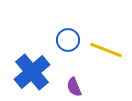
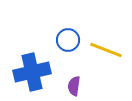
blue cross: rotated 27 degrees clockwise
purple semicircle: moved 1 px up; rotated 30 degrees clockwise
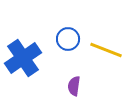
blue circle: moved 1 px up
blue cross: moved 9 px left, 14 px up; rotated 21 degrees counterclockwise
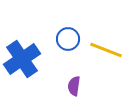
blue cross: moved 1 px left, 1 px down
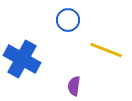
blue circle: moved 19 px up
blue cross: rotated 27 degrees counterclockwise
